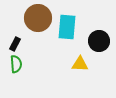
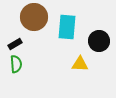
brown circle: moved 4 px left, 1 px up
black rectangle: rotated 32 degrees clockwise
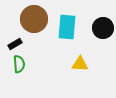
brown circle: moved 2 px down
black circle: moved 4 px right, 13 px up
green semicircle: moved 3 px right
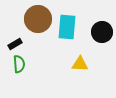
brown circle: moved 4 px right
black circle: moved 1 px left, 4 px down
